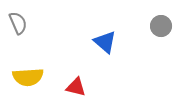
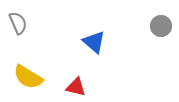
blue triangle: moved 11 px left
yellow semicircle: rotated 36 degrees clockwise
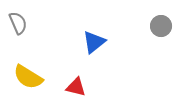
blue triangle: rotated 40 degrees clockwise
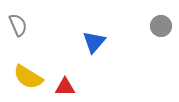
gray semicircle: moved 2 px down
blue triangle: rotated 10 degrees counterclockwise
red triangle: moved 11 px left; rotated 15 degrees counterclockwise
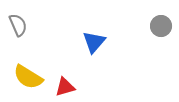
red triangle: rotated 15 degrees counterclockwise
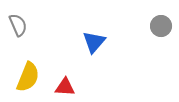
yellow semicircle: rotated 100 degrees counterclockwise
red triangle: rotated 20 degrees clockwise
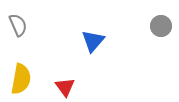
blue triangle: moved 1 px left, 1 px up
yellow semicircle: moved 7 px left, 2 px down; rotated 12 degrees counterclockwise
red triangle: rotated 50 degrees clockwise
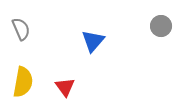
gray semicircle: moved 3 px right, 4 px down
yellow semicircle: moved 2 px right, 3 px down
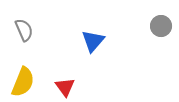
gray semicircle: moved 3 px right, 1 px down
yellow semicircle: rotated 12 degrees clockwise
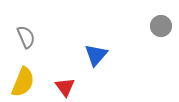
gray semicircle: moved 2 px right, 7 px down
blue triangle: moved 3 px right, 14 px down
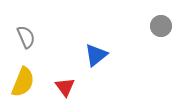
blue triangle: rotated 10 degrees clockwise
